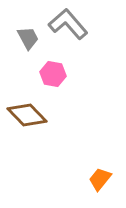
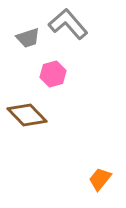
gray trapezoid: rotated 100 degrees clockwise
pink hexagon: rotated 25 degrees counterclockwise
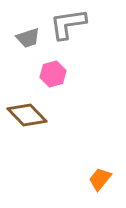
gray L-shape: rotated 57 degrees counterclockwise
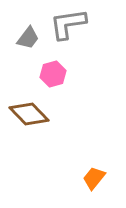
gray trapezoid: rotated 35 degrees counterclockwise
brown diamond: moved 2 px right, 1 px up
orange trapezoid: moved 6 px left, 1 px up
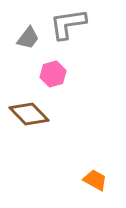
orange trapezoid: moved 1 px right, 2 px down; rotated 80 degrees clockwise
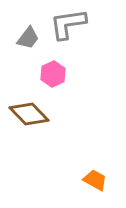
pink hexagon: rotated 10 degrees counterclockwise
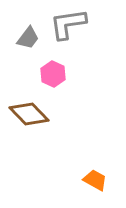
pink hexagon: rotated 10 degrees counterclockwise
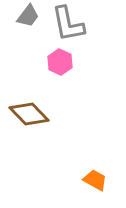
gray L-shape: rotated 93 degrees counterclockwise
gray trapezoid: moved 22 px up
pink hexagon: moved 7 px right, 12 px up
